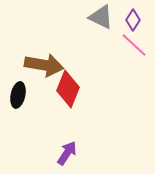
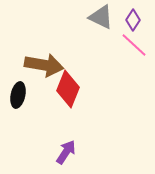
purple arrow: moved 1 px left, 1 px up
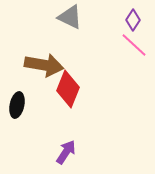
gray triangle: moved 31 px left
black ellipse: moved 1 px left, 10 px down
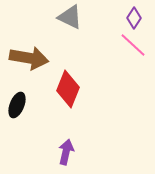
purple diamond: moved 1 px right, 2 px up
pink line: moved 1 px left
brown arrow: moved 15 px left, 7 px up
black ellipse: rotated 10 degrees clockwise
purple arrow: rotated 20 degrees counterclockwise
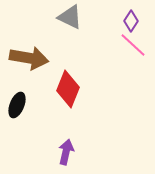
purple diamond: moved 3 px left, 3 px down
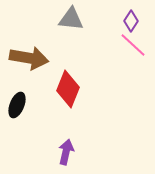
gray triangle: moved 1 px right, 2 px down; rotated 20 degrees counterclockwise
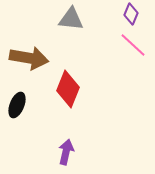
purple diamond: moved 7 px up; rotated 10 degrees counterclockwise
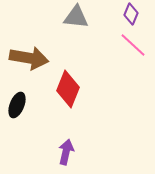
gray triangle: moved 5 px right, 2 px up
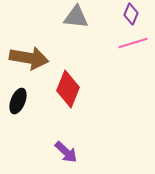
pink line: moved 2 px up; rotated 60 degrees counterclockwise
black ellipse: moved 1 px right, 4 px up
purple arrow: rotated 120 degrees clockwise
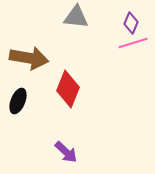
purple diamond: moved 9 px down
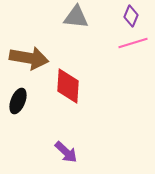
purple diamond: moved 7 px up
red diamond: moved 3 px up; rotated 18 degrees counterclockwise
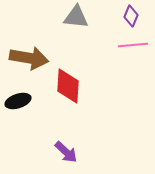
pink line: moved 2 px down; rotated 12 degrees clockwise
black ellipse: rotated 50 degrees clockwise
